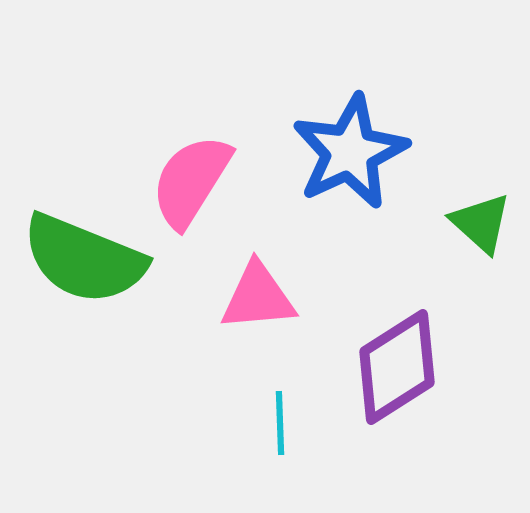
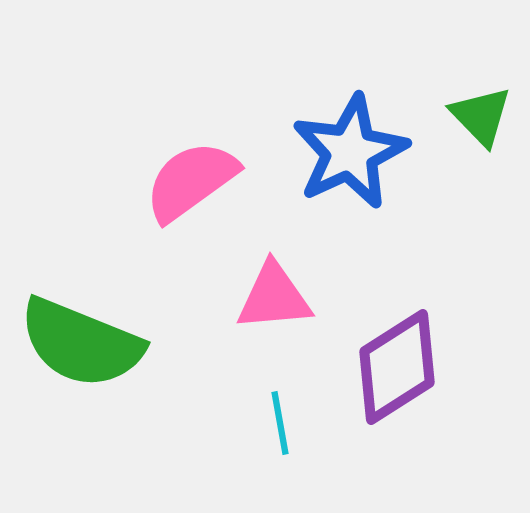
pink semicircle: rotated 22 degrees clockwise
green triangle: moved 107 px up; rotated 4 degrees clockwise
green semicircle: moved 3 px left, 84 px down
pink triangle: moved 16 px right
cyan line: rotated 8 degrees counterclockwise
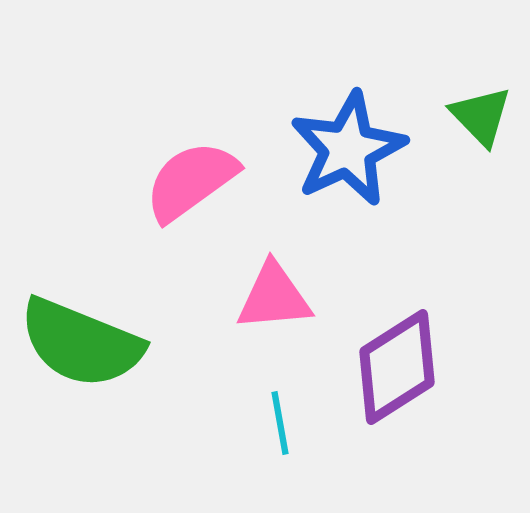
blue star: moved 2 px left, 3 px up
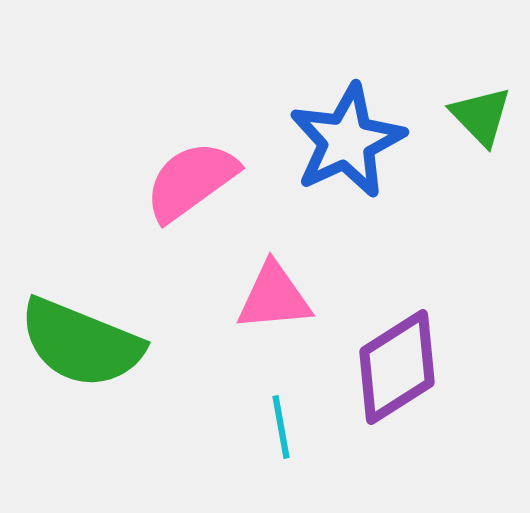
blue star: moved 1 px left, 8 px up
cyan line: moved 1 px right, 4 px down
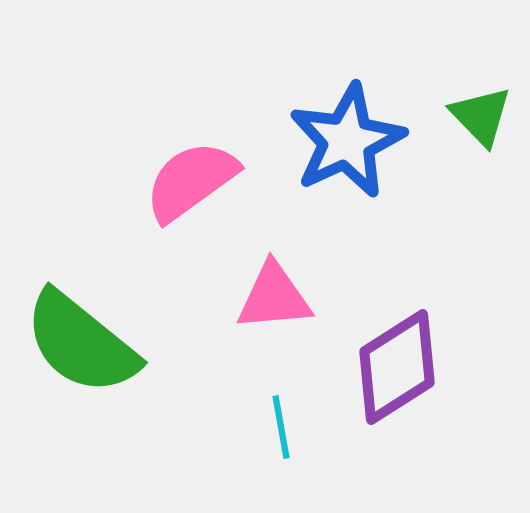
green semicircle: rotated 17 degrees clockwise
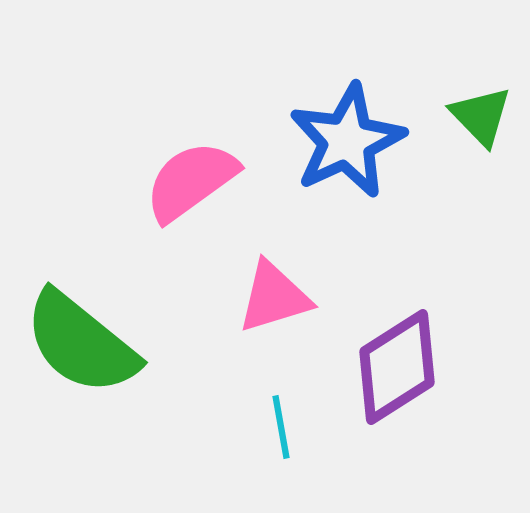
pink triangle: rotated 12 degrees counterclockwise
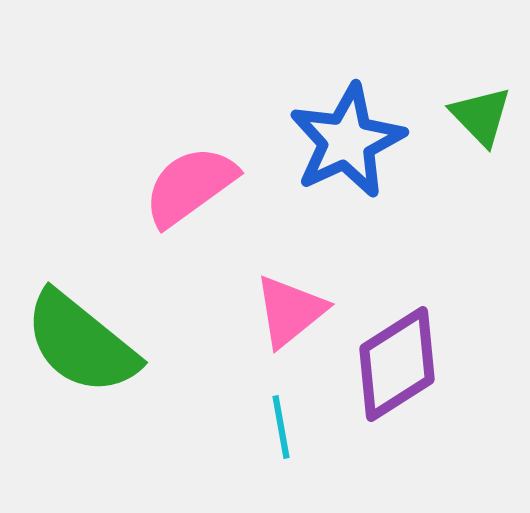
pink semicircle: moved 1 px left, 5 px down
pink triangle: moved 16 px right, 14 px down; rotated 22 degrees counterclockwise
purple diamond: moved 3 px up
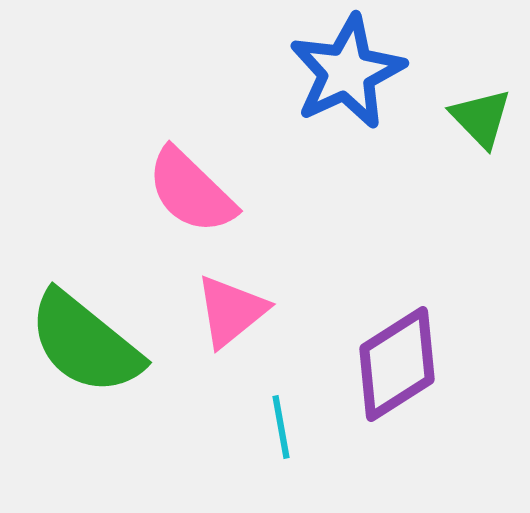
green triangle: moved 2 px down
blue star: moved 69 px up
pink semicircle: moved 1 px right, 5 px down; rotated 100 degrees counterclockwise
pink triangle: moved 59 px left
green semicircle: moved 4 px right
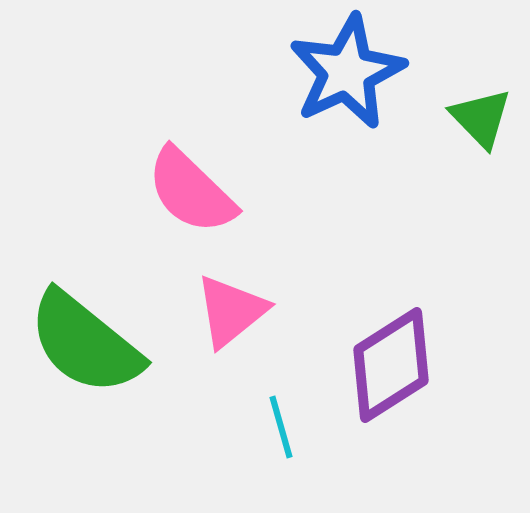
purple diamond: moved 6 px left, 1 px down
cyan line: rotated 6 degrees counterclockwise
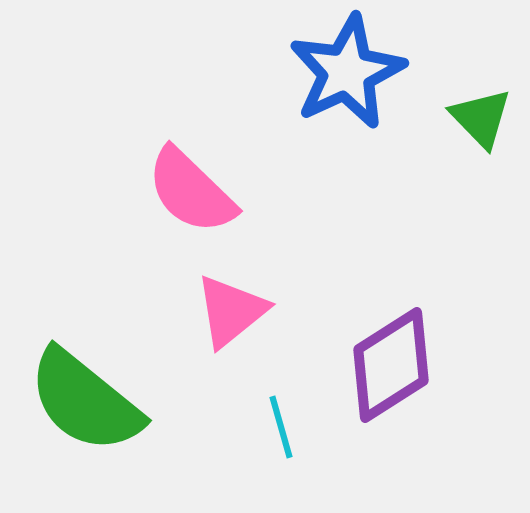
green semicircle: moved 58 px down
